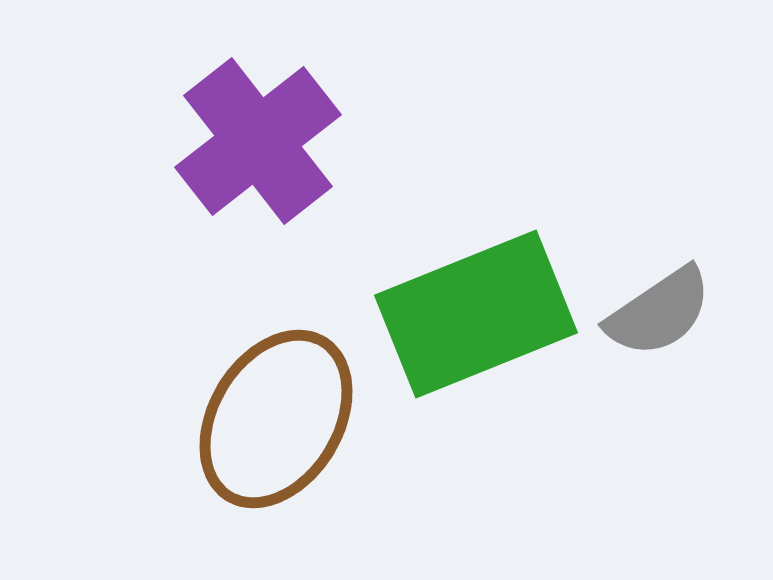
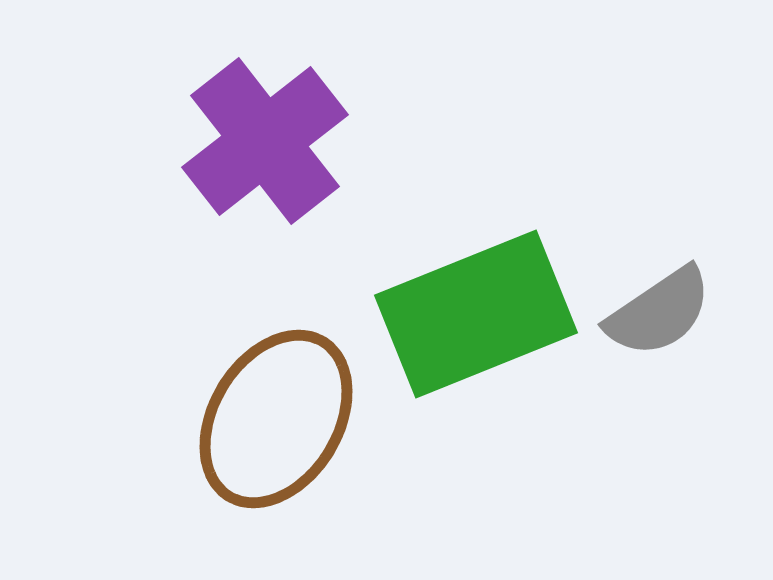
purple cross: moved 7 px right
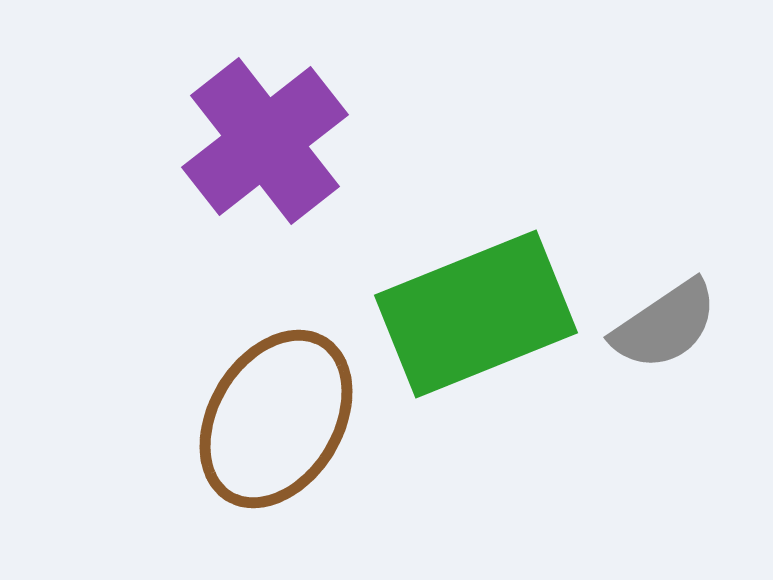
gray semicircle: moved 6 px right, 13 px down
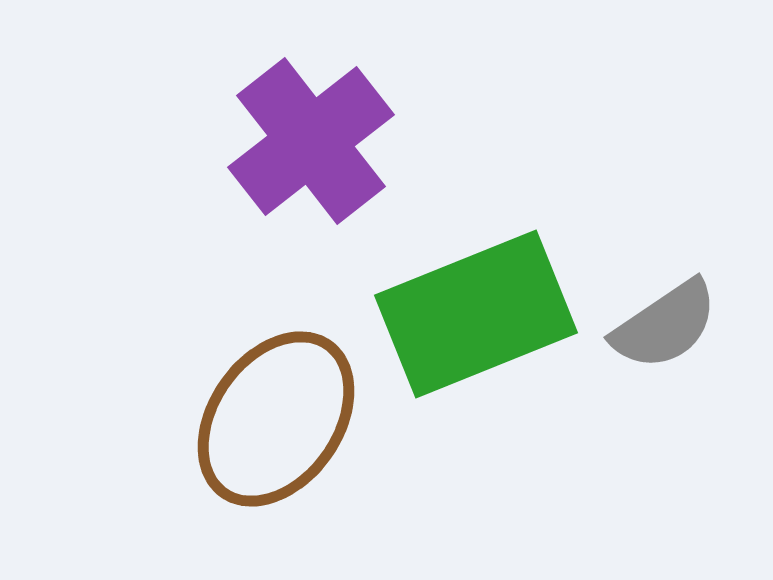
purple cross: moved 46 px right
brown ellipse: rotated 4 degrees clockwise
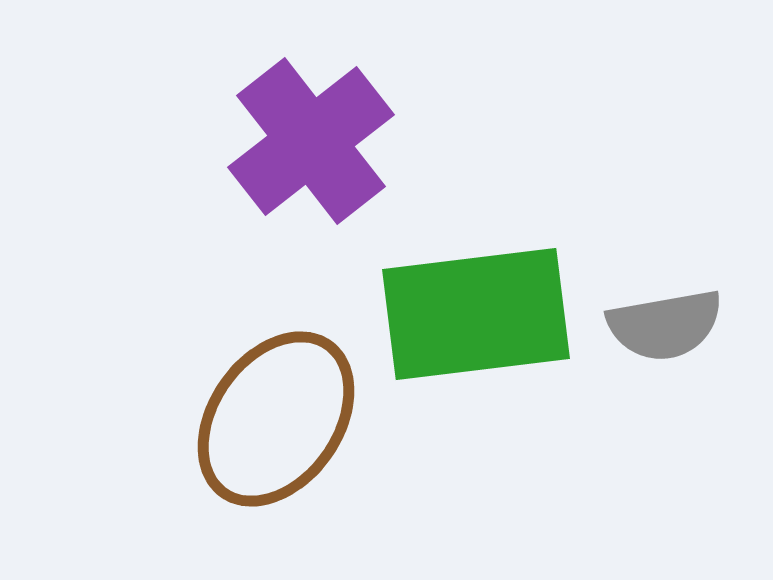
green rectangle: rotated 15 degrees clockwise
gray semicircle: rotated 24 degrees clockwise
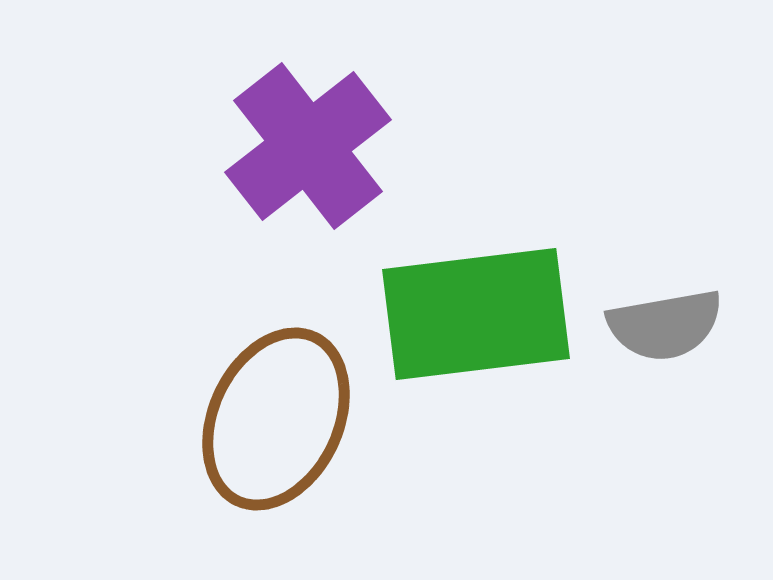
purple cross: moved 3 px left, 5 px down
brown ellipse: rotated 10 degrees counterclockwise
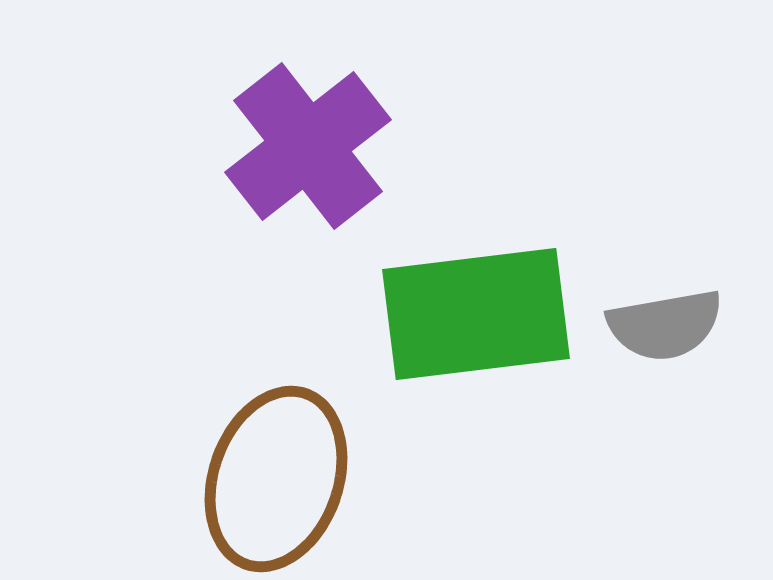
brown ellipse: moved 60 px down; rotated 6 degrees counterclockwise
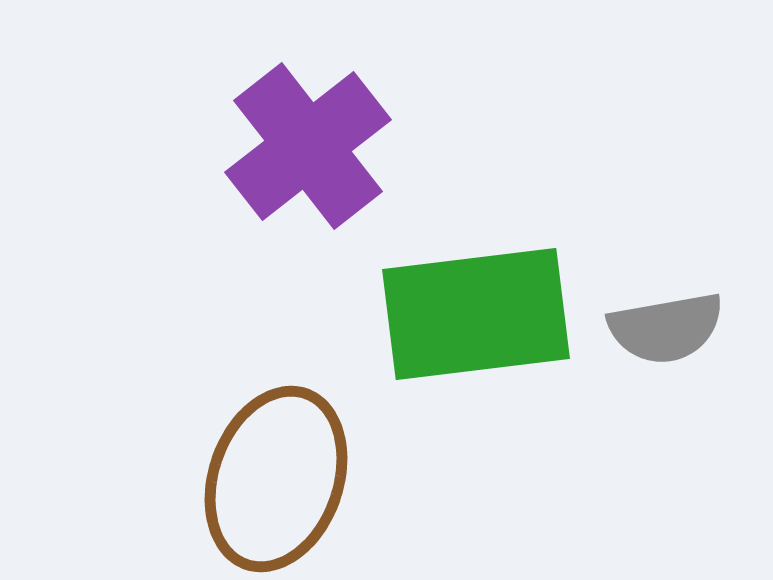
gray semicircle: moved 1 px right, 3 px down
